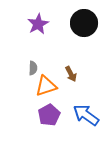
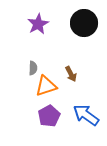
purple pentagon: moved 1 px down
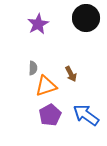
black circle: moved 2 px right, 5 px up
purple pentagon: moved 1 px right, 1 px up
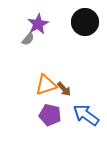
black circle: moved 1 px left, 4 px down
gray semicircle: moved 5 px left, 29 px up; rotated 40 degrees clockwise
brown arrow: moved 7 px left, 15 px down; rotated 14 degrees counterclockwise
orange triangle: moved 1 px up
purple pentagon: rotated 30 degrees counterclockwise
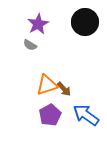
gray semicircle: moved 2 px right, 6 px down; rotated 80 degrees clockwise
orange triangle: moved 1 px right
purple pentagon: rotated 30 degrees clockwise
